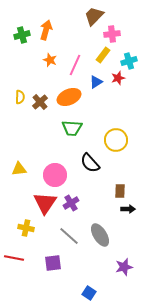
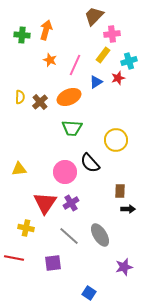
green cross: rotated 21 degrees clockwise
pink circle: moved 10 px right, 3 px up
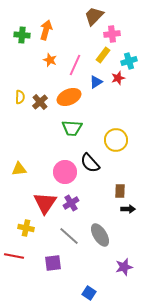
red line: moved 2 px up
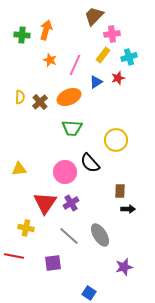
cyan cross: moved 4 px up
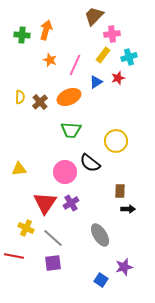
green trapezoid: moved 1 px left, 2 px down
yellow circle: moved 1 px down
black semicircle: rotated 10 degrees counterclockwise
yellow cross: rotated 14 degrees clockwise
gray line: moved 16 px left, 2 px down
blue square: moved 12 px right, 13 px up
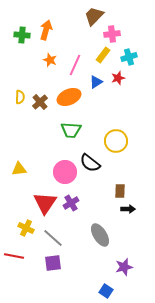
blue square: moved 5 px right, 11 px down
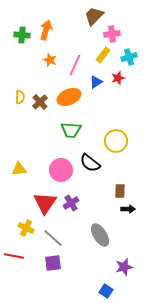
pink circle: moved 4 px left, 2 px up
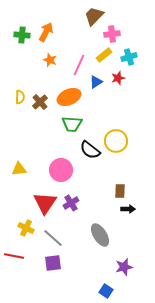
orange arrow: moved 2 px down; rotated 12 degrees clockwise
yellow rectangle: moved 1 px right; rotated 14 degrees clockwise
pink line: moved 4 px right
green trapezoid: moved 1 px right, 6 px up
black semicircle: moved 13 px up
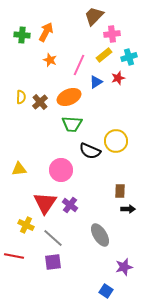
yellow semicircle: moved 1 px right
black semicircle: moved 1 px down; rotated 15 degrees counterclockwise
purple cross: moved 1 px left, 2 px down; rotated 21 degrees counterclockwise
yellow cross: moved 3 px up
purple square: moved 1 px up
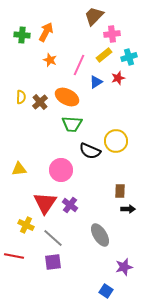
orange ellipse: moved 2 px left; rotated 50 degrees clockwise
